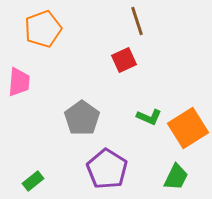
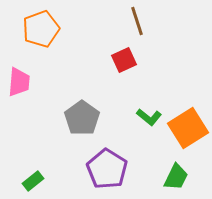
orange pentagon: moved 2 px left
green L-shape: rotated 15 degrees clockwise
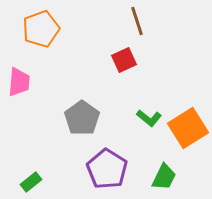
green L-shape: moved 1 px down
green trapezoid: moved 12 px left
green rectangle: moved 2 px left, 1 px down
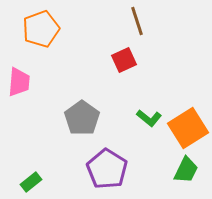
green trapezoid: moved 22 px right, 7 px up
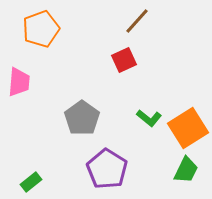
brown line: rotated 60 degrees clockwise
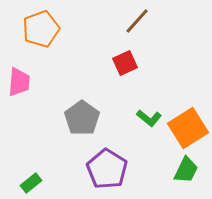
red square: moved 1 px right, 3 px down
green rectangle: moved 1 px down
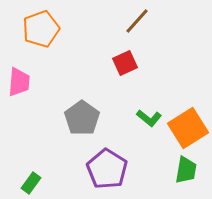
green trapezoid: rotated 16 degrees counterclockwise
green rectangle: rotated 15 degrees counterclockwise
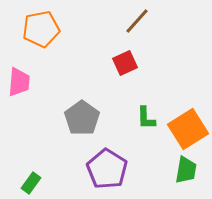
orange pentagon: rotated 9 degrees clockwise
green L-shape: moved 3 px left; rotated 50 degrees clockwise
orange square: moved 1 px down
